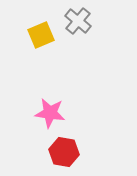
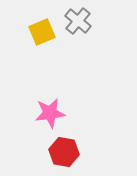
yellow square: moved 1 px right, 3 px up
pink star: rotated 16 degrees counterclockwise
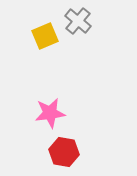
yellow square: moved 3 px right, 4 px down
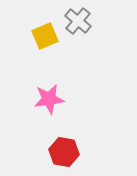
pink star: moved 1 px left, 14 px up
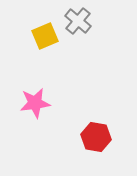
pink star: moved 14 px left, 4 px down
red hexagon: moved 32 px right, 15 px up
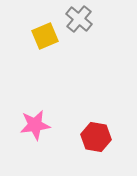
gray cross: moved 1 px right, 2 px up
pink star: moved 22 px down
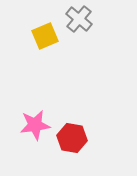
red hexagon: moved 24 px left, 1 px down
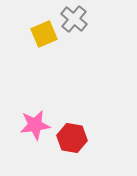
gray cross: moved 5 px left
yellow square: moved 1 px left, 2 px up
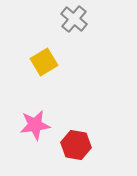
yellow square: moved 28 px down; rotated 8 degrees counterclockwise
red hexagon: moved 4 px right, 7 px down
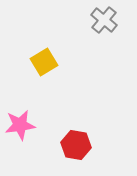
gray cross: moved 30 px right, 1 px down
pink star: moved 15 px left
